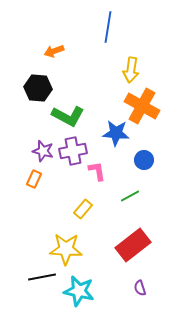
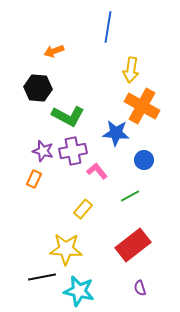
pink L-shape: rotated 30 degrees counterclockwise
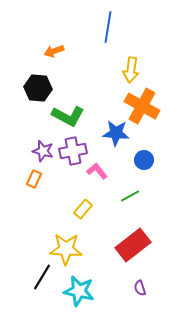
black line: rotated 48 degrees counterclockwise
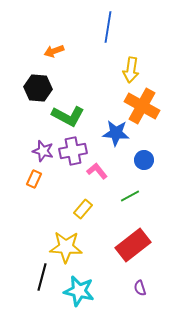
yellow star: moved 2 px up
black line: rotated 16 degrees counterclockwise
